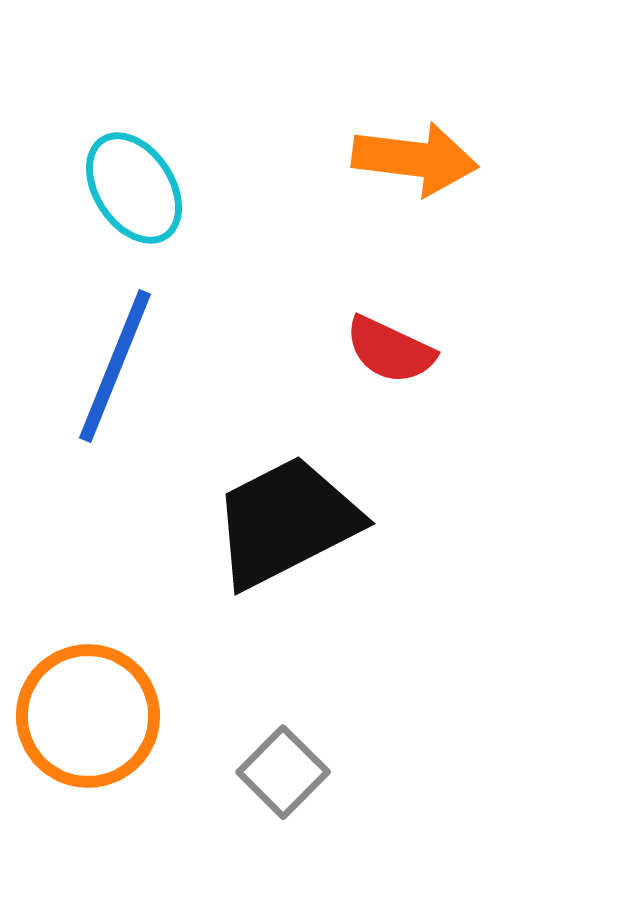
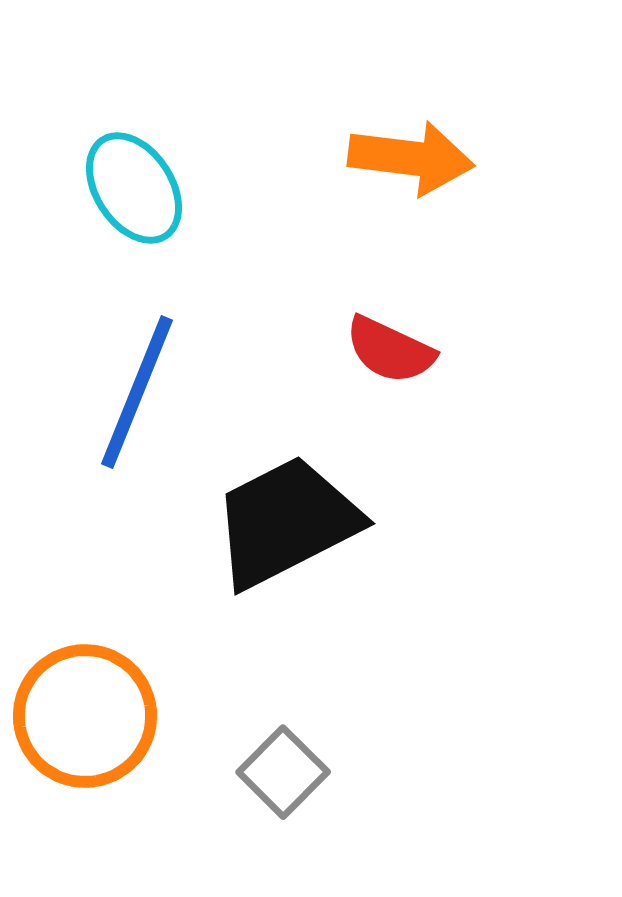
orange arrow: moved 4 px left, 1 px up
blue line: moved 22 px right, 26 px down
orange circle: moved 3 px left
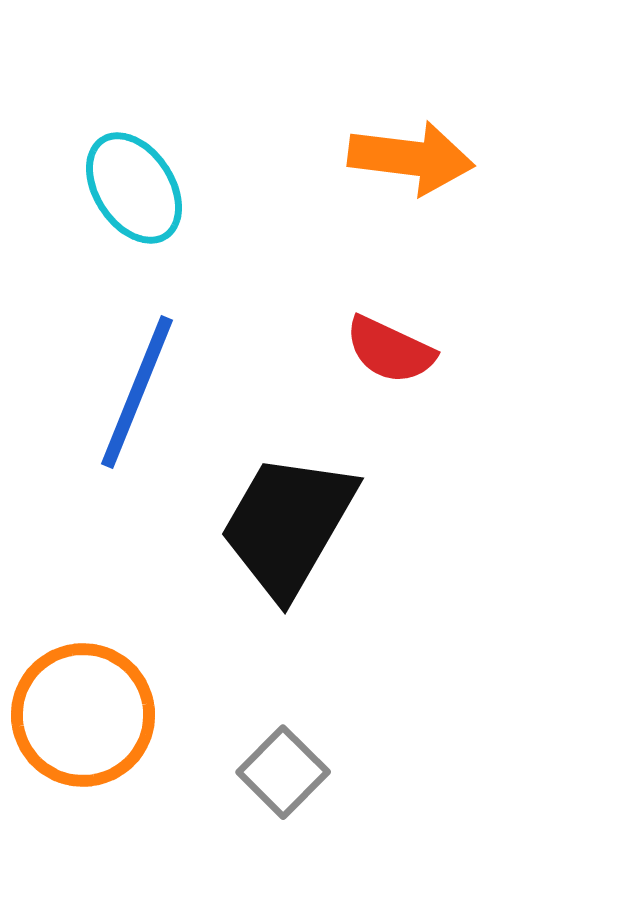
black trapezoid: moved 2 px right, 3 px down; rotated 33 degrees counterclockwise
orange circle: moved 2 px left, 1 px up
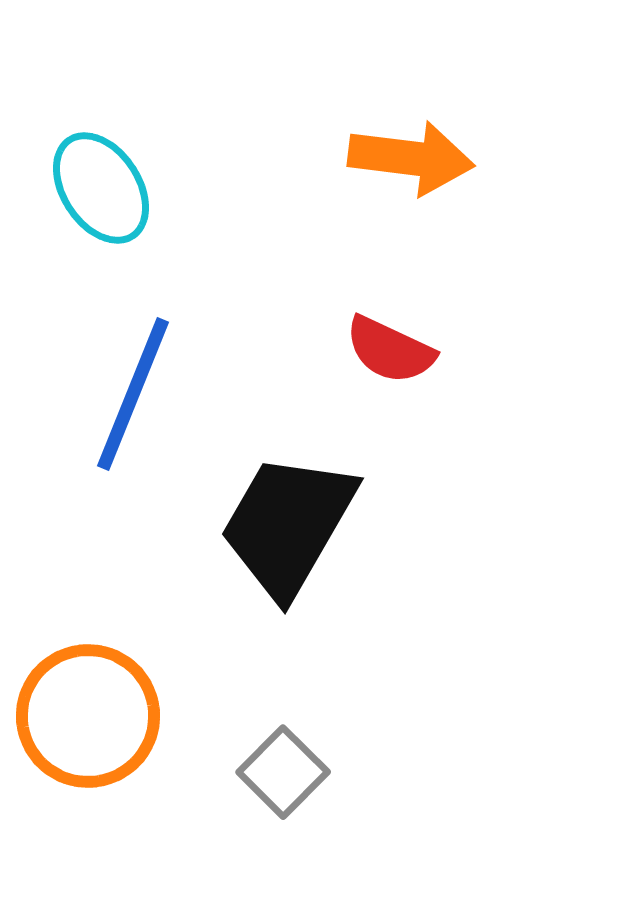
cyan ellipse: moved 33 px left
blue line: moved 4 px left, 2 px down
orange circle: moved 5 px right, 1 px down
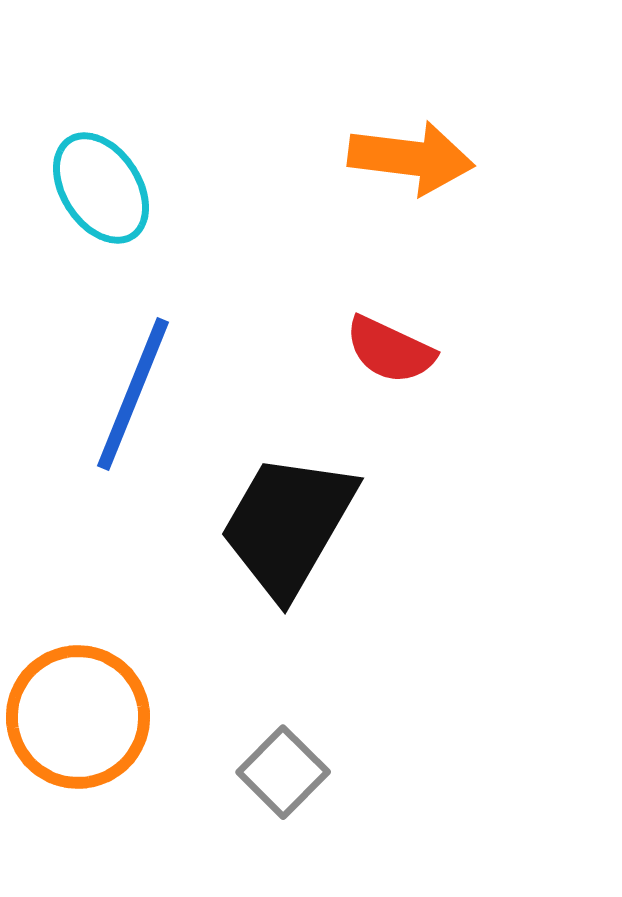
orange circle: moved 10 px left, 1 px down
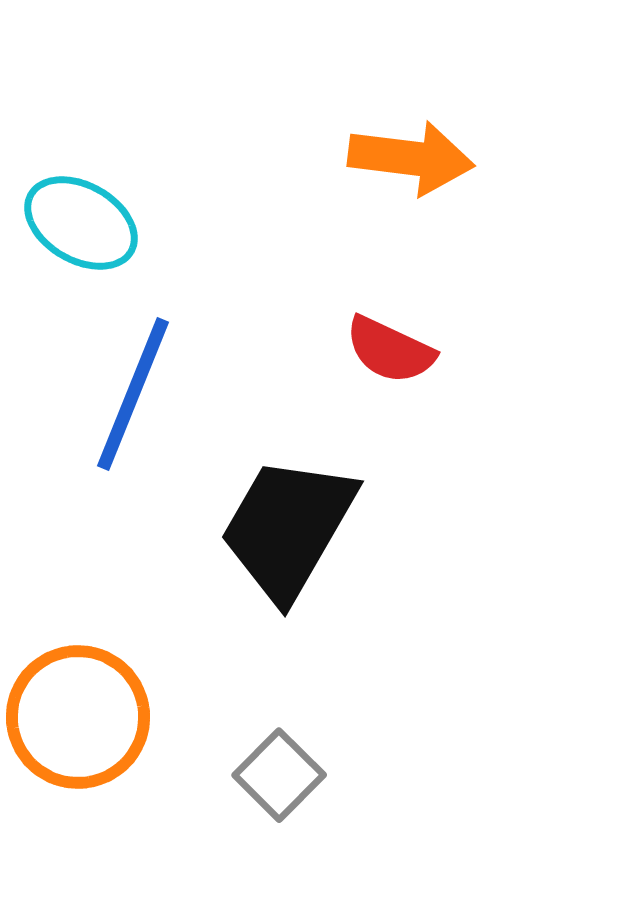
cyan ellipse: moved 20 px left, 35 px down; rotated 27 degrees counterclockwise
black trapezoid: moved 3 px down
gray square: moved 4 px left, 3 px down
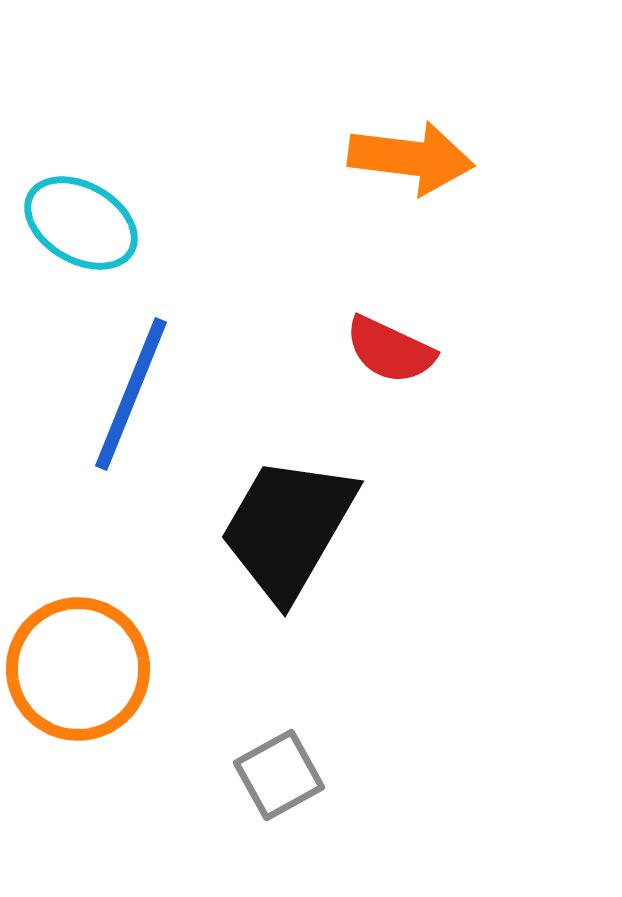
blue line: moved 2 px left
orange circle: moved 48 px up
gray square: rotated 16 degrees clockwise
